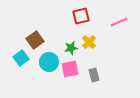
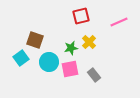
brown square: rotated 36 degrees counterclockwise
gray rectangle: rotated 24 degrees counterclockwise
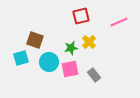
cyan square: rotated 21 degrees clockwise
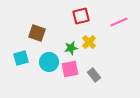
brown square: moved 2 px right, 7 px up
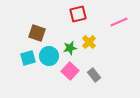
red square: moved 3 px left, 2 px up
green star: moved 1 px left
cyan square: moved 7 px right
cyan circle: moved 6 px up
pink square: moved 2 px down; rotated 36 degrees counterclockwise
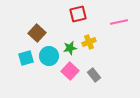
pink line: rotated 12 degrees clockwise
brown square: rotated 24 degrees clockwise
yellow cross: rotated 24 degrees clockwise
cyan square: moved 2 px left
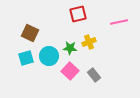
brown square: moved 7 px left; rotated 18 degrees counterclockwise
green star: rotated 16 degrees clockwise
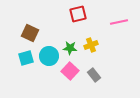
yellow cross: moved 2 px right, 3 px down
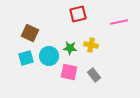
yellow cross: rotated 32 degrees clockwise
pink square: moved 1 px left, 1 px down; rotated 30 degrees counterclockwise
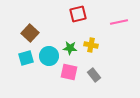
brown square: rotated 18 degrees clockwise
